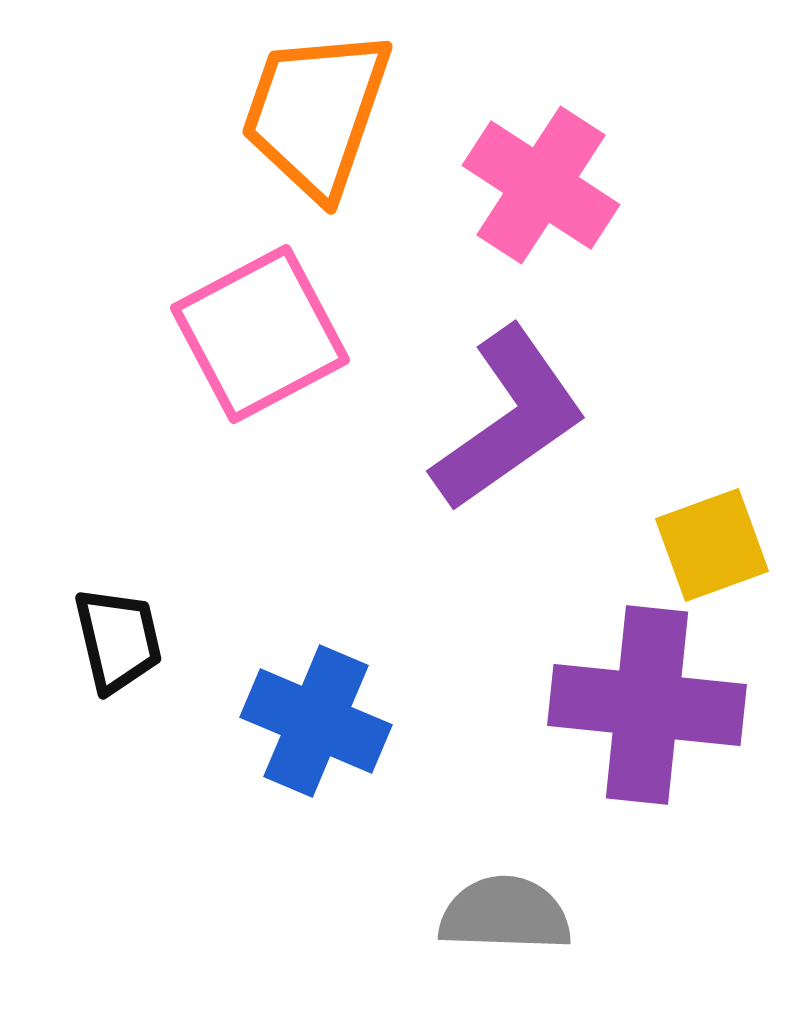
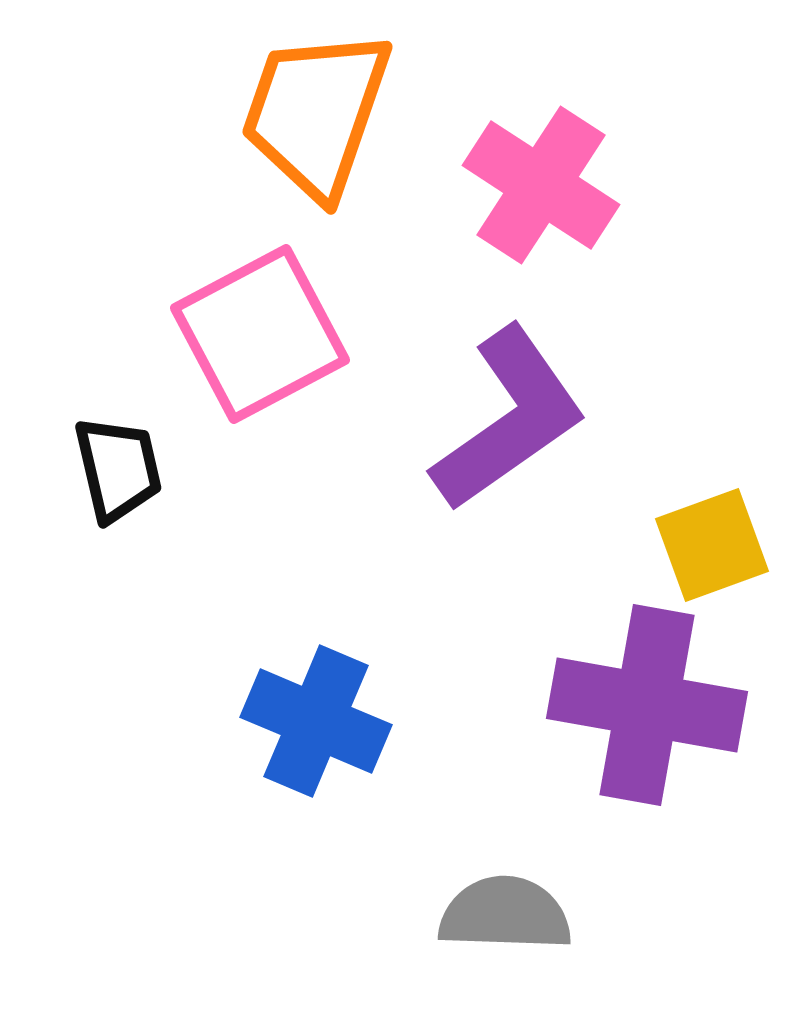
black trapezoid: moved 171 px up
purple cross: rotated 4 degrees clockwise
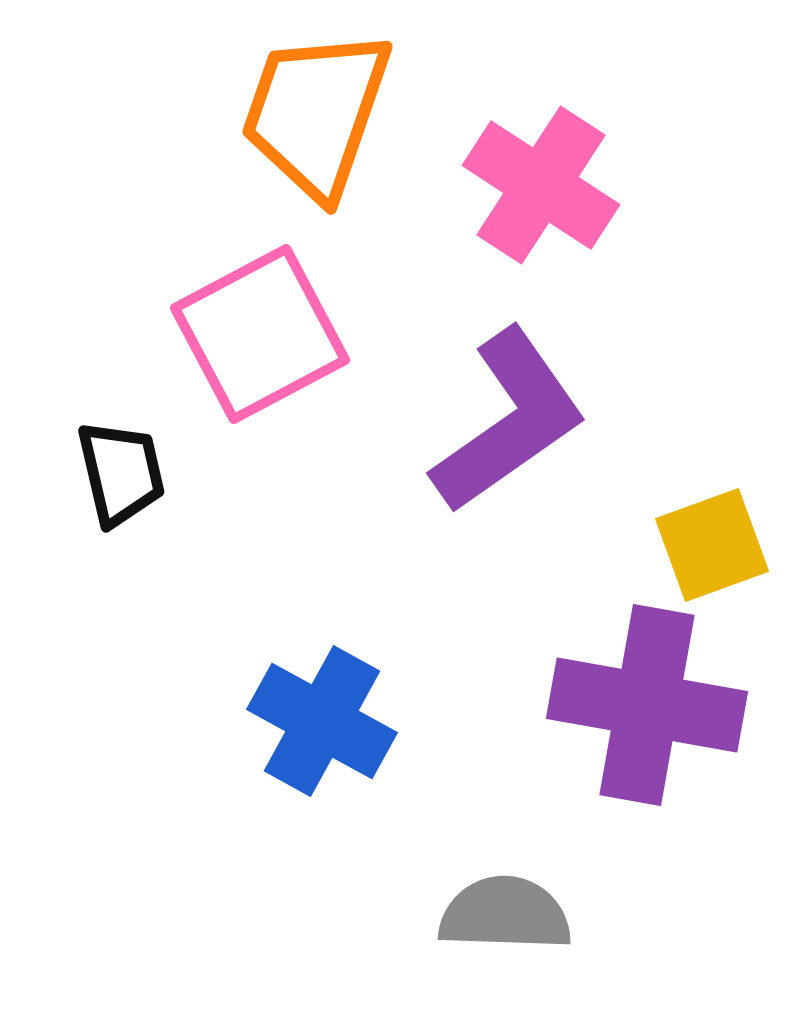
purple L-shape: moved 2 px down
black trapezoid: moved 3 px right, 4 px down
blue cross: moved 6 px right; rotated 6 degrees clockwise
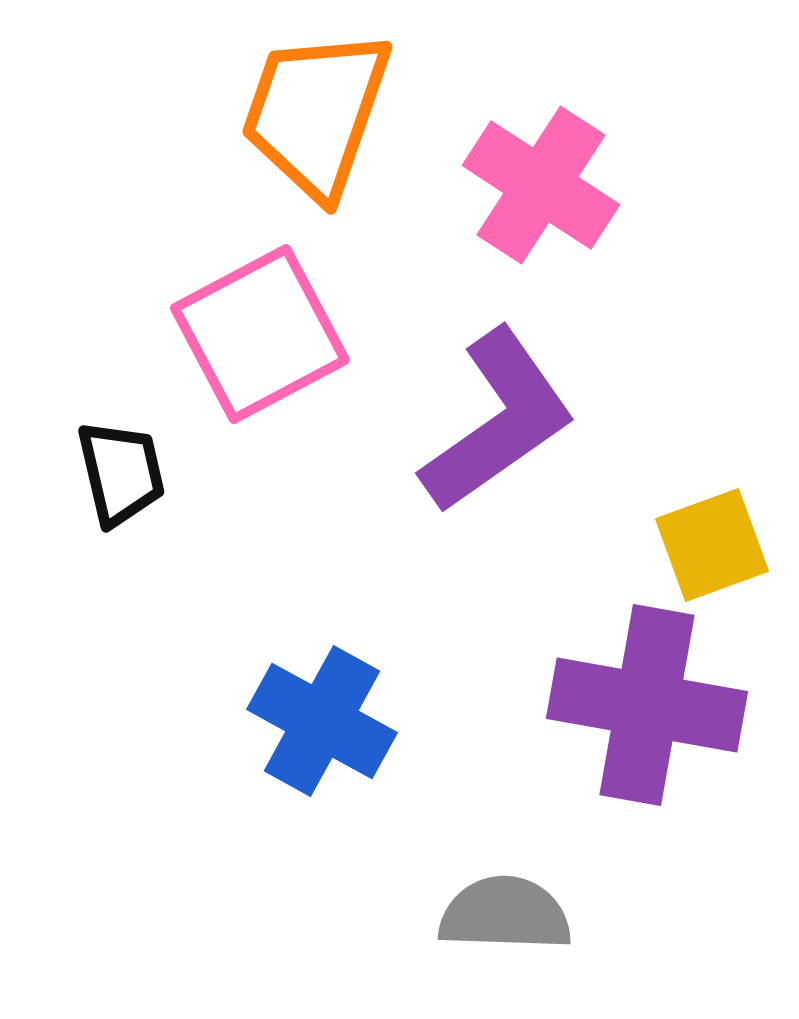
purple L-shape: moved 11 px left
